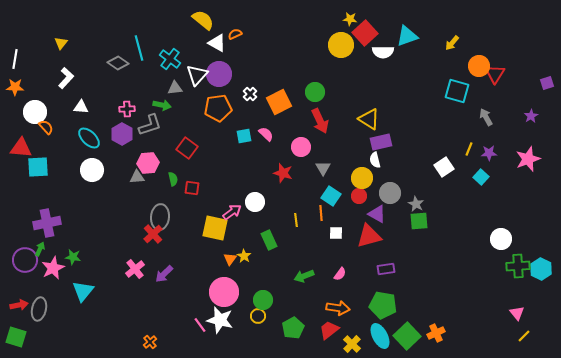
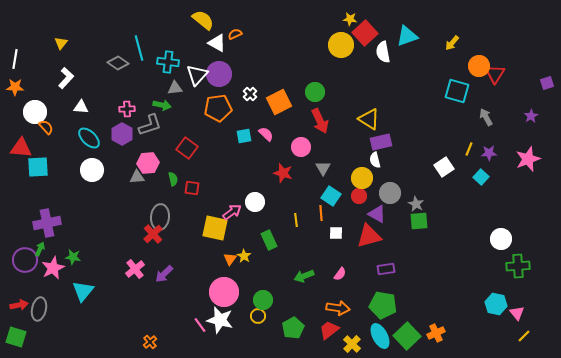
white semicircle at (383, 52): rotated 80 degrees clockwise
cyan cross at (170, 59): moved 2 px left, 3 px down; rotated 30 degrees counterclockwise
cyan hexagon at (541, 269): moved 45 px left, 35 px down; rotated 15 degrees counterclockwise
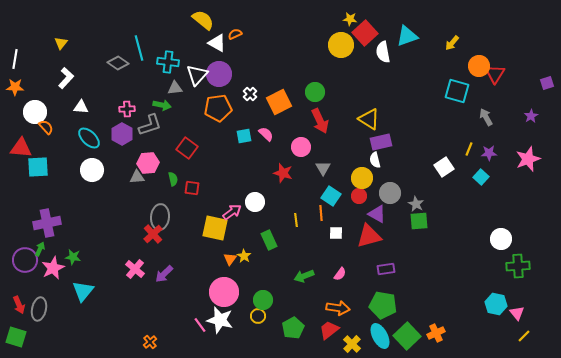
pink cross at (135, 269): rotated 12 degrees counterclockwise
red arrow at (19, 305): rotated 78 degrees clockwise
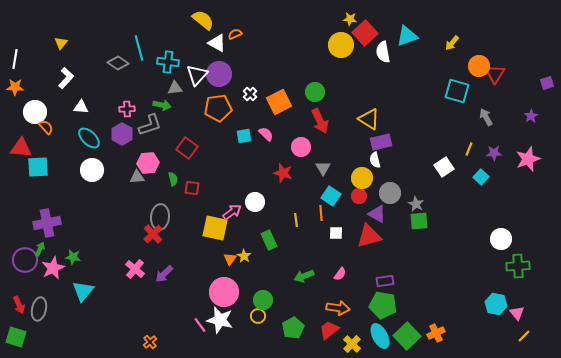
purple star at (489, 153): moved 5 px right
purple rectangle at (386, 269): moved 1 px left, 12 px down
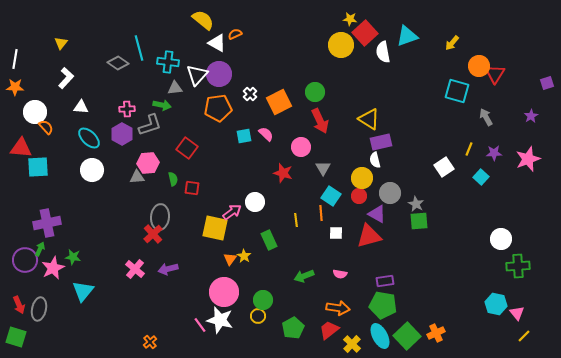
purple arrow at (164, 274): moved 4 px right, 5 px up; rotated 30 degrees clockwise
pink semicircle at (340, 274): rotated 64 degrees clockwise
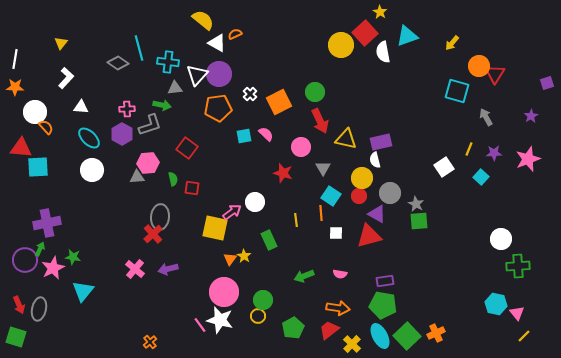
yellow star at (350, 19): moved 30 px right, 7 px up; rotated 24 degrees clockwise
yellow triangle at (369, 119): moved 23 px left, 20 px down; rotated 20 degrees counterclockwise
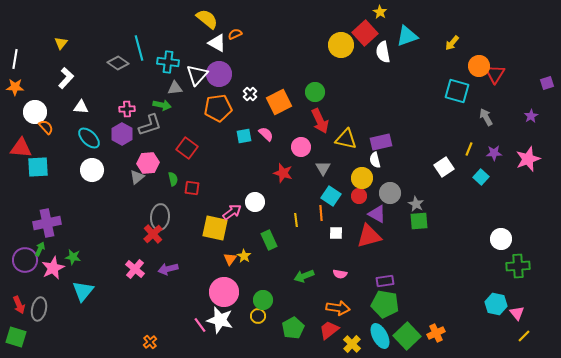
yellow semicircle at (203, 20): moved 4 px right, 1 px up
gray triangle at (137, 177): rotated 35 degrees counterclockwise
green pentagon at (383, 305): moved 2 px right, 1 px up
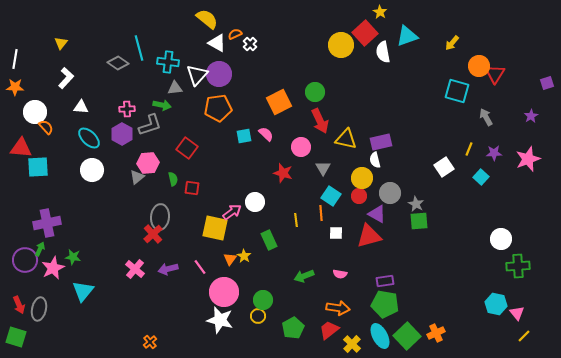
white cross at (250, 94): moved 50 px up
pink line at (200, 325): moved 58 px up
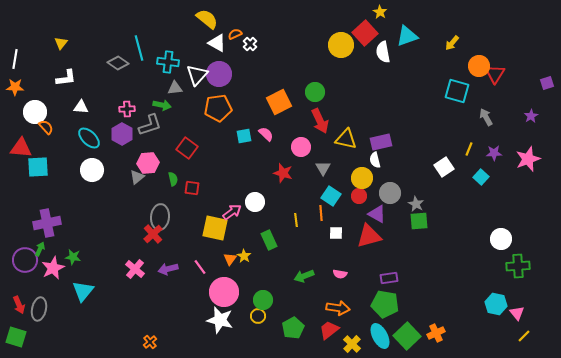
white L-shape at (66, 78): rotated 40 degrees clockwise
purple rectangle at (385, 281): moved 4 px right, 3 px up
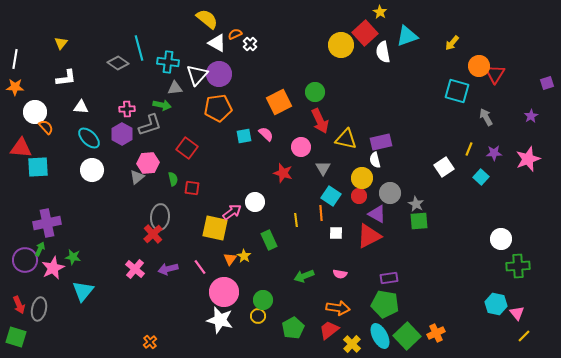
red triangle at (369, 236): rotated 12 degrees counterclockwise
